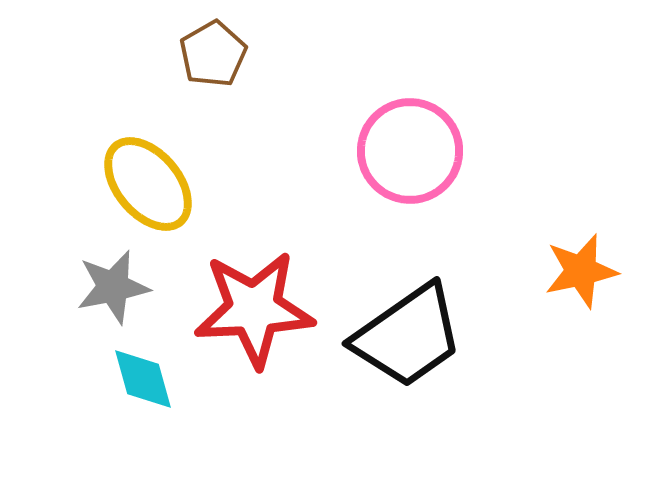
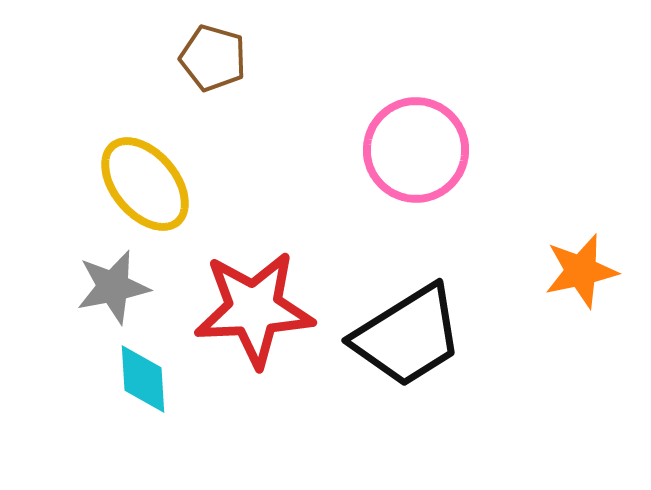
brown pentagon: moved 4 px down; rotated 26 degrees counterclockwise
pink circle: moved 6 px right, 1 px up
yellow ellipse: moved 3 px left
black trapezoid: rotated 3 degrees clockwise
cyan diamond: rotated 12 degrees clockwise
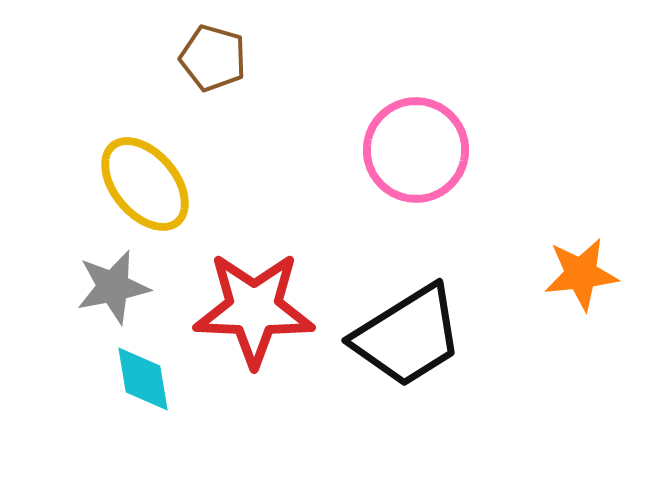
orange star: moved 3 px down; rotated 6 degrees clockwise
red star: rotated 5 degrees clockwise
cyan diamond: rotated 6 degrees counterclockwise
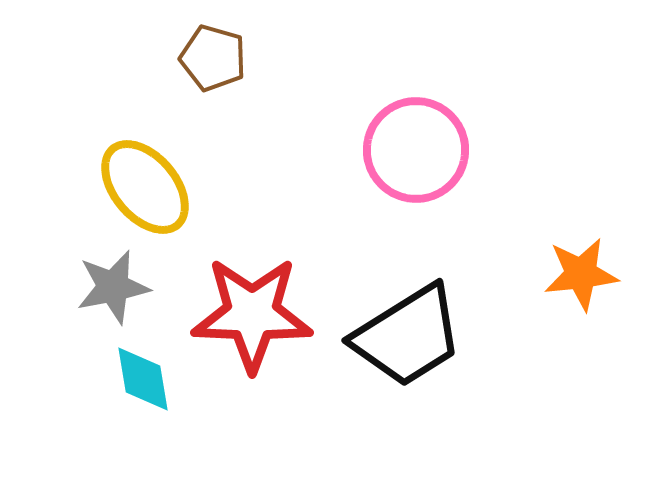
yellow ellipse: moved 3 px down
red star: moved 2 px left, 5 px down
